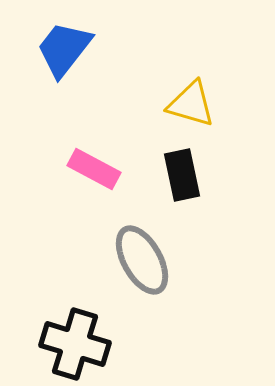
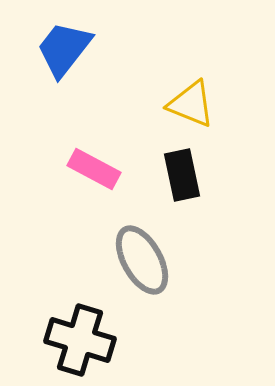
yellow triangle: rotated 6 degrees clockwise
black cross: moved 5 px right, 4 px up
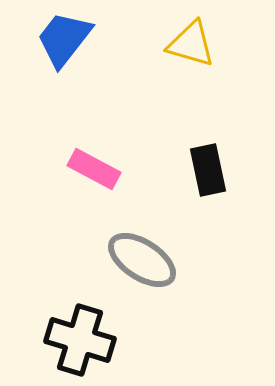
blue trapezoid: moved 10 px up
yellow triangle: moved 60 px up; rotated 6 degrees counterclockwise
black rectangle: moved 26 px right, 5 px up
gray ellipse: rotated 28 degrees counterclockwise
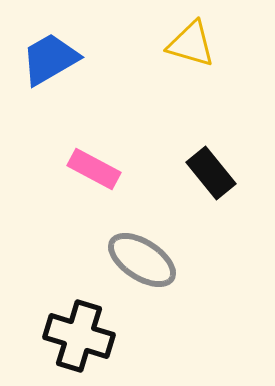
blue trapezoid: moved 14 px left, 20 px down; rotated 22 degrees clockwise
black rectangle: moved 3 px right, 3 px down; rotated 27 degrees counterclockwise
black cross: moved 1 px left, 4 px up
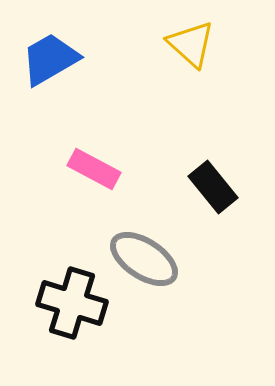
yellow triangle: rotated 26 degrees clockwise
black rectangle: moved 2 px right, 14 px down
gray ellipse: moved 2 px right, 1 px up
black cross: moved 7 px left, 33 px up
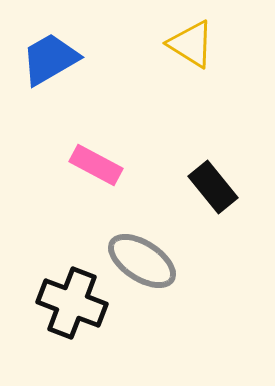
yellow triangle: rotated 10 degrees counterclockwise
pink rectangle: moved 2 px right, 4 px up
gray ellipse: moved 2 px left, 2 px down
black cross: rotated 4 degrees clockwise
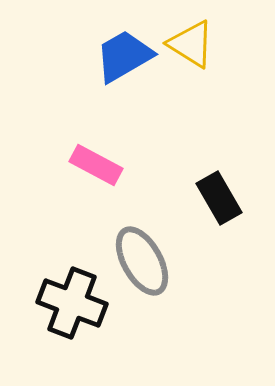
blue trapezoid: moved 74 px right, 3 px up
black rectangle: moved 6 px right, 11 px down; rotated 9 degrees clockwise
gray ellipse: rotated 28 degrees clockwise
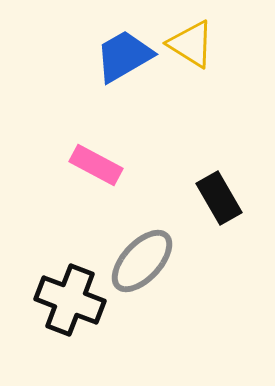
gray ellipse: rotated 72 degrees clockwise
black cross: moved 2 px left, 3 px up
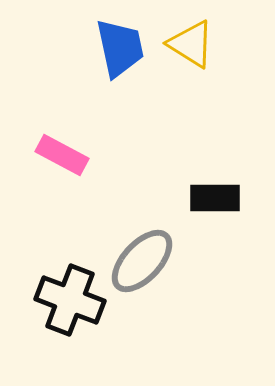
blue trapezoid: moved 4 px left, 8 px up; rotated 108 degrees clockwise
pink rectangle: moved 34 px left, 10 px up
black rectangle: moved 4 px left; rotated 60 degrees counterclockwise
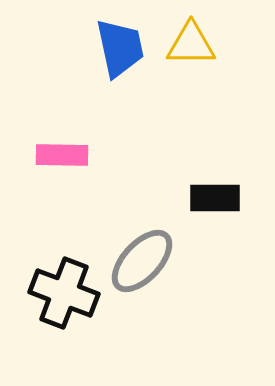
yellow triangle: rotated 32 degrees counterclockwise
pink rectangle: rotated 27 degrees counterclockwise
black cross: moved 6 px left, 7 px up
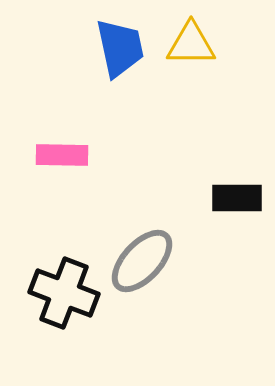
black rectangle: moved 22 px right
